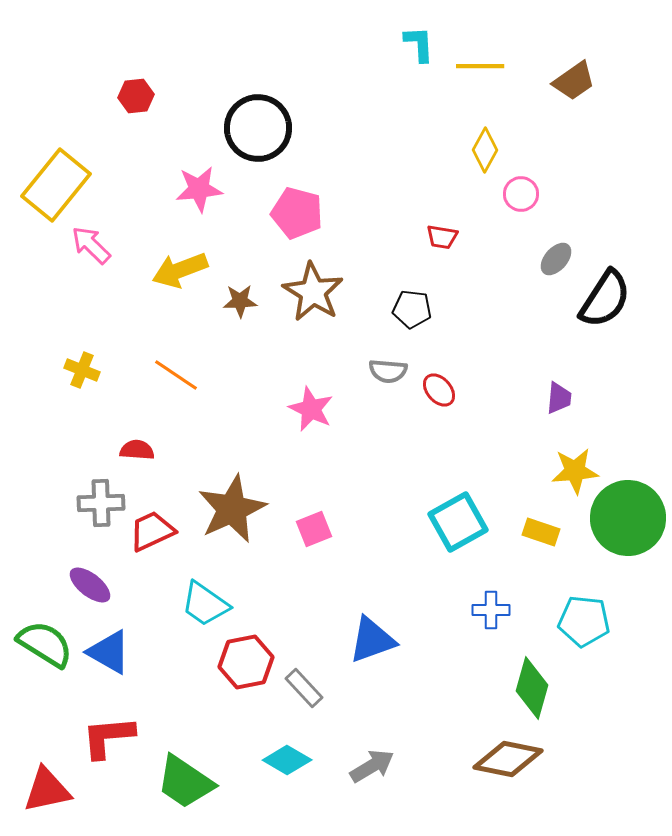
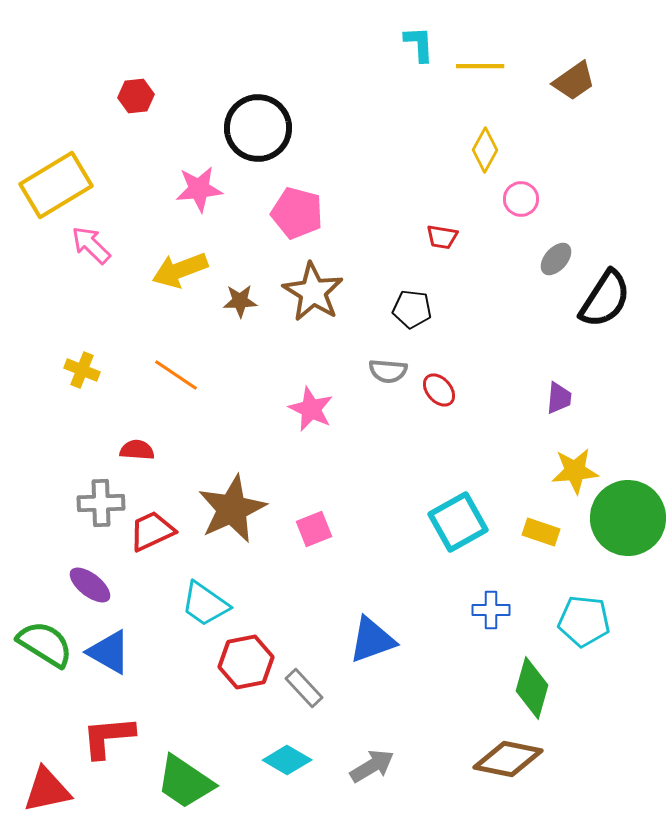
yellow rectangle at (56, 185): rotated 20 degrees clockwise
pink circle at (521, 194): moved 5 px down
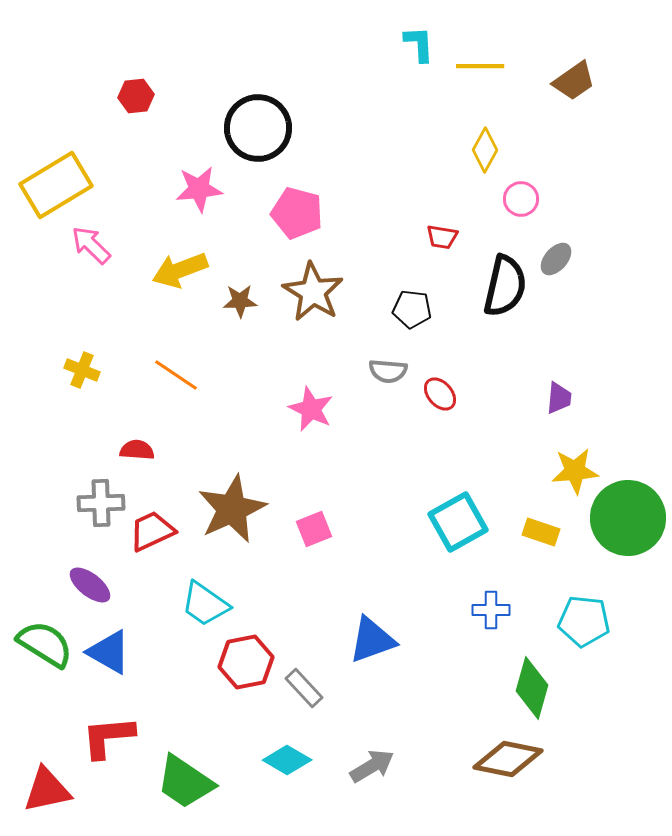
black semicircle at (605, 299): moved 100 px left, 13 px up; rotated 20 degrees counterclockwise
red ellipse at (439, 390): moved 1 px right, 4 px down
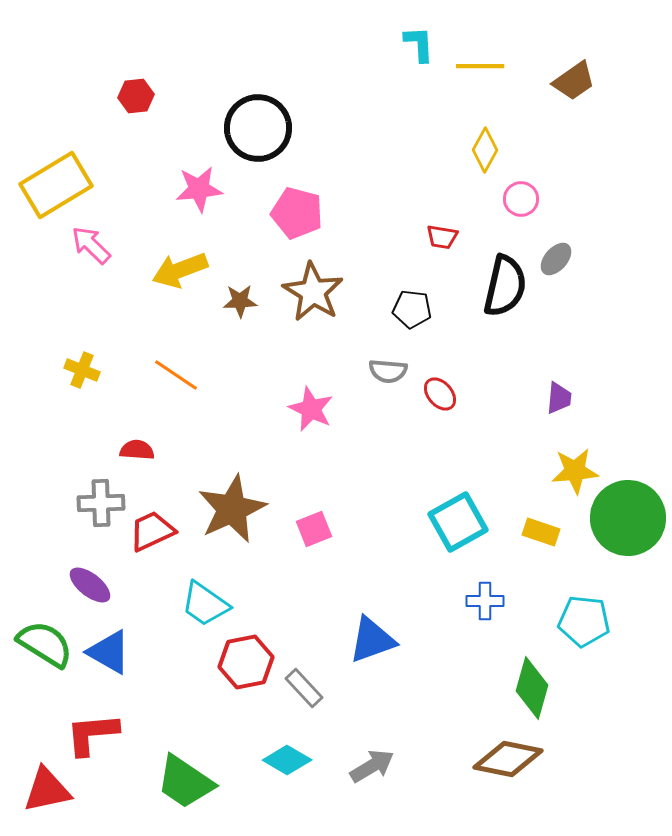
blue cross at (491, 610): moved 6 px left, 9 px up
red L-shape at (108, 737): moved 16 px left, 3 px up
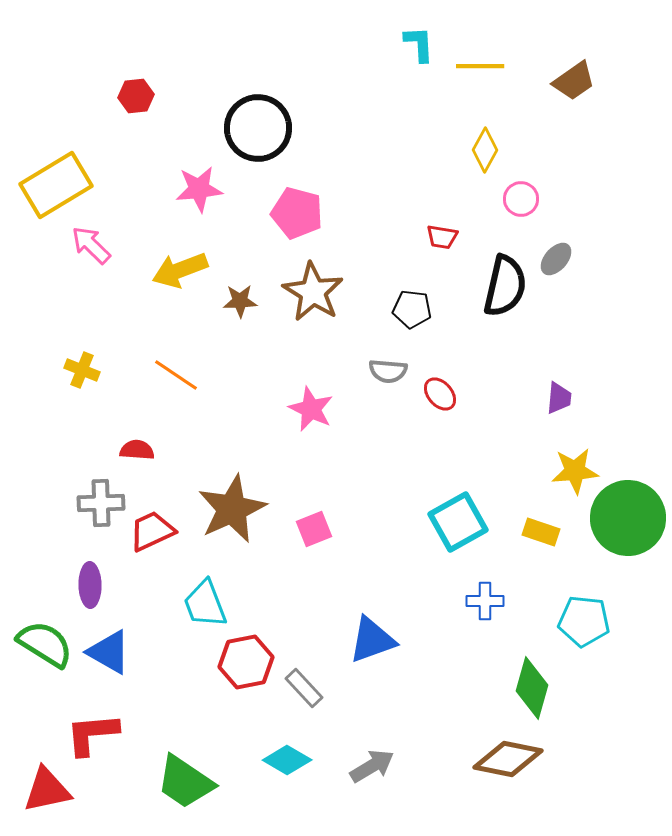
purple ellipse at (90, 585): rotated 51 degrees clockwise
cyan trapezoid at (205, 604): rotated 34 degrees clockwise
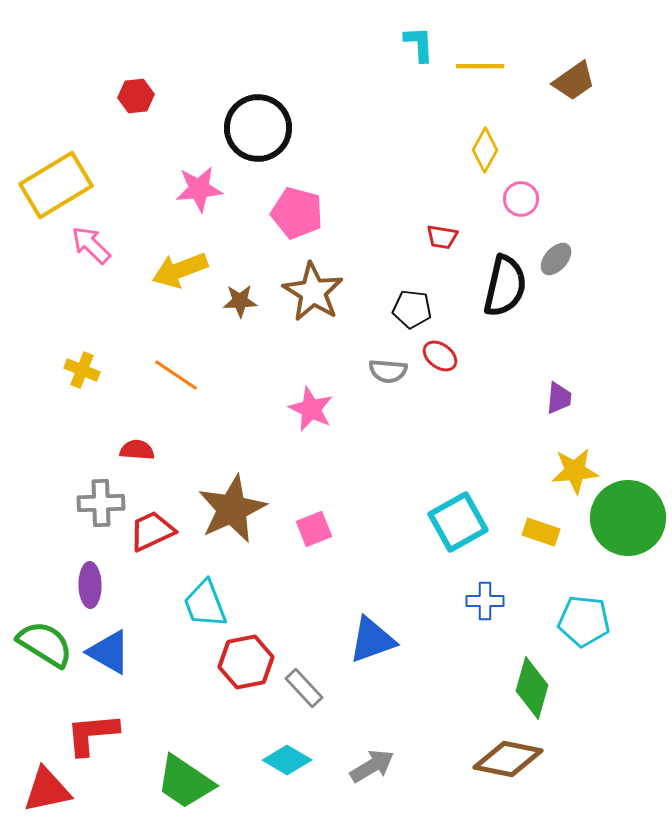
red ellipse at (440, 394): moved 38 px up; rotated 12 degrees counterclockwise
